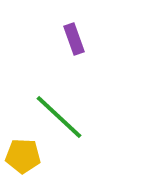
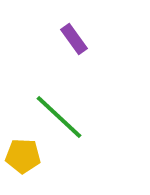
purple rectangle: rotated 16 degrees counterclockwise
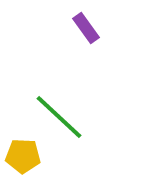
purple rectangle: moved 12 px right, 11 px up
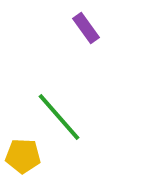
green line: rotated 6 degrees clockwise
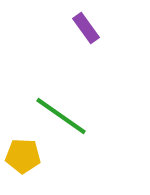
green line: moved 2 px right, 1 px up; rotated 14 degrees counterclockwise
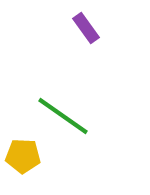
green line: moved 2 px right
